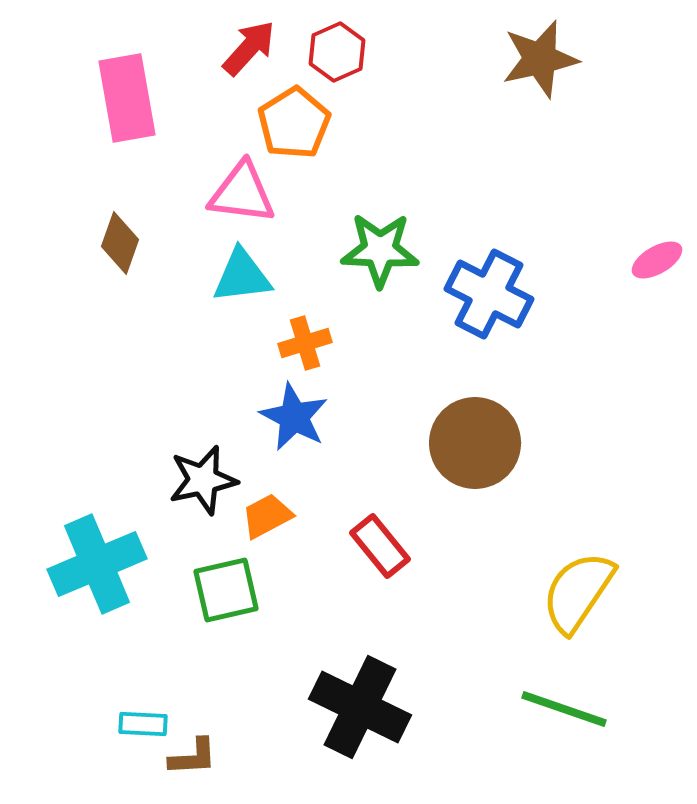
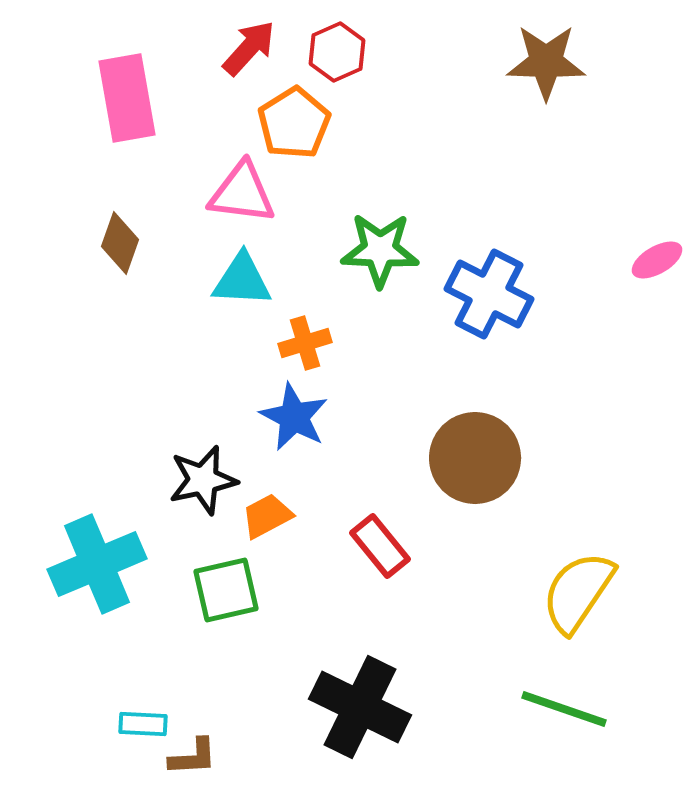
brown star: moved 6 px right, 3 px down; rotated 14 degrees clockwise
cyan triangle: moved 4 px down; rotated 10 degrees clockwise
brown circle: moved 15 px down
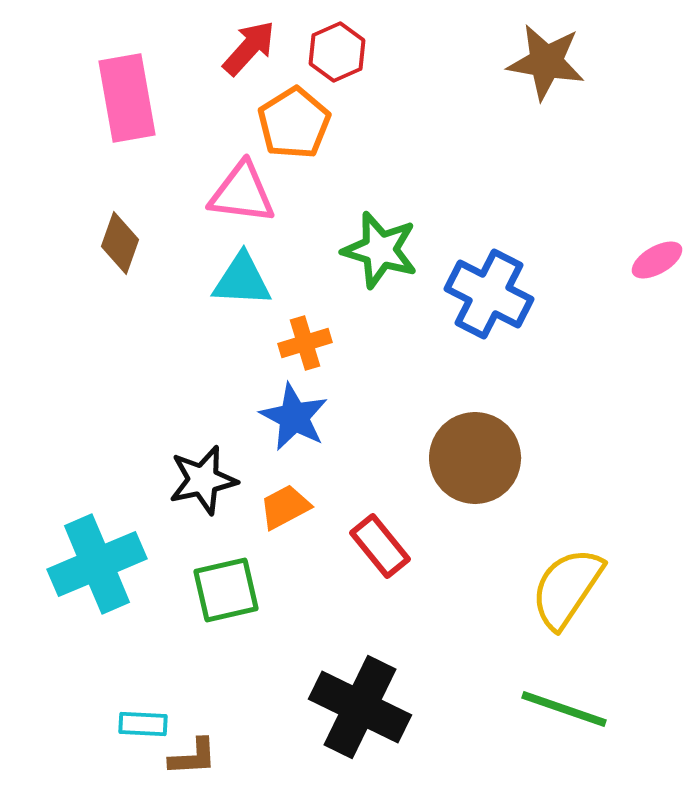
brown star: rotated 8 degrees clockwise
green star: rotated 14 degrees clockwise
orange trapezoid: moved 18 px right, 9 px up
yellow semicircle: moved 11 px left, 4 px up
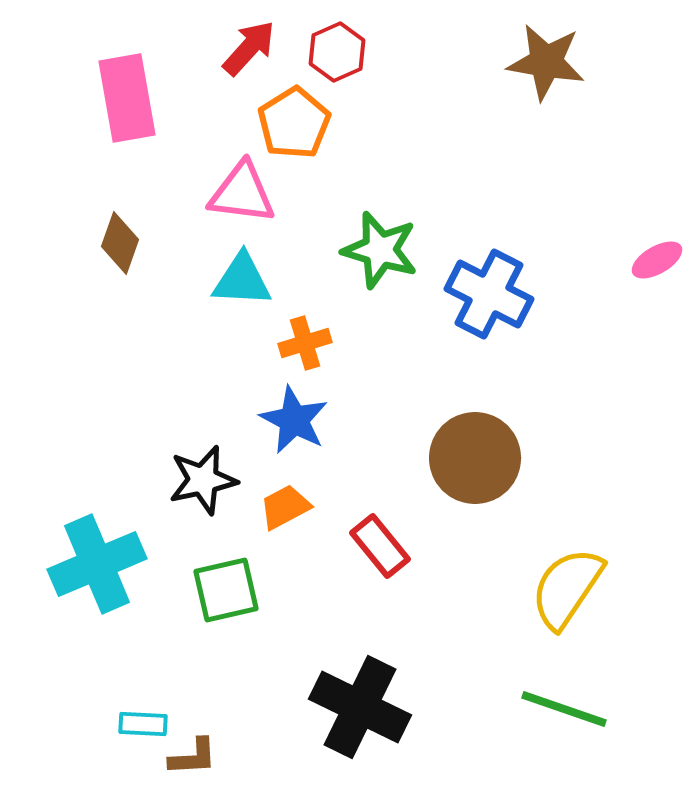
blue star: moved 3 px down
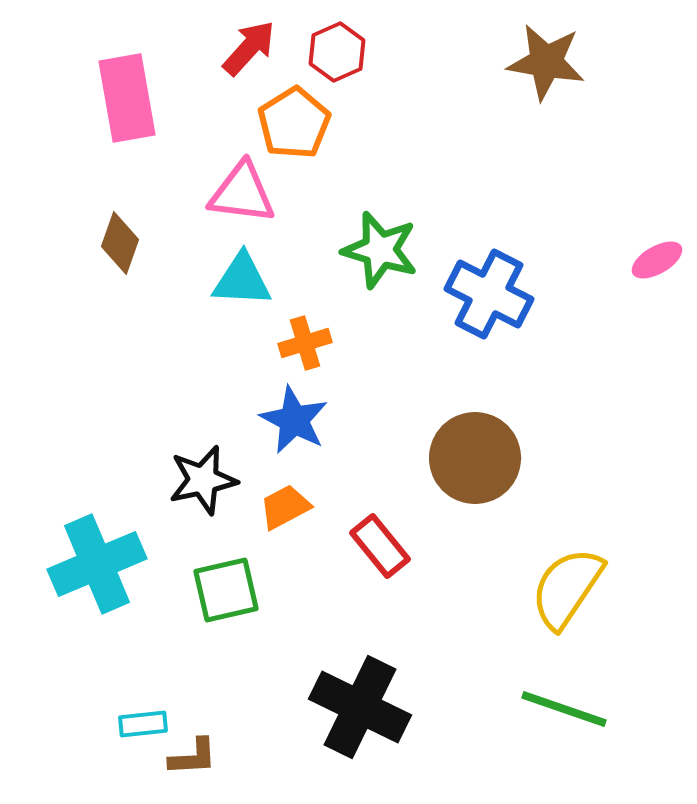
cyan rectangle: rotated 9 degrees counterclockwise
